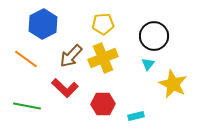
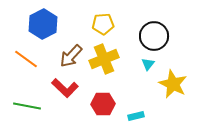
yellow cross: moved 1 px right, 1 px down
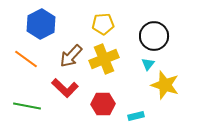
blue hexagon: moved 2 px left
yellow star: moved 8 px left, 1 px down; rotated 8 degrees counterclockwise
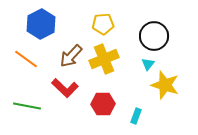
cyan rectangle: rotated 56 degrees counterclockwise
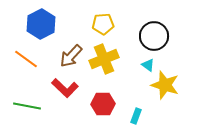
cyan triangle: moved 1 px down; rotated 32 degrees counterclockwise
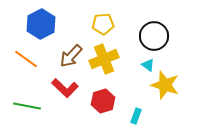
red hexagon: moved 3 px up; rotated 15 degrees counterclockwise
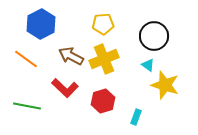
brown arrow: rotated 75 degrees clockwise
cyan rectangle: moved 1 px down
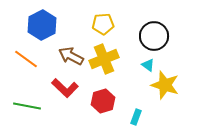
blue hexagon: moved 1 px right, 1 px down
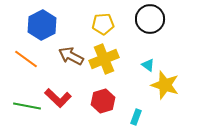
black circle: moved 4 px left, 17 px up
red L-shape: moved 7 px left, 10 px down
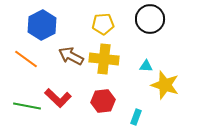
yellow cross: rotated 28 degrees clockwise
cyan triangle: moved 2 px left, 1 px down; rotated 32 degrees counterclockwise
red hexagon: rotated 10 degrees clockwise
